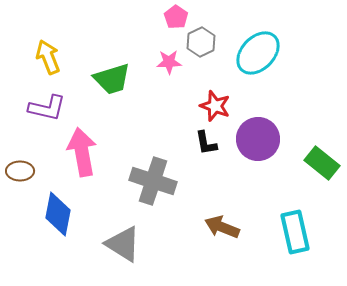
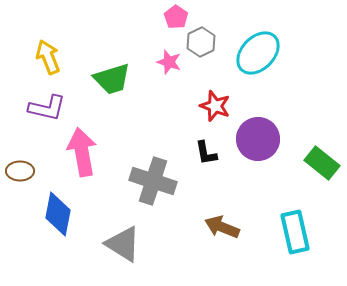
pink star: rotated 20 degrees clockwise
black L-shape: moved 10 px down
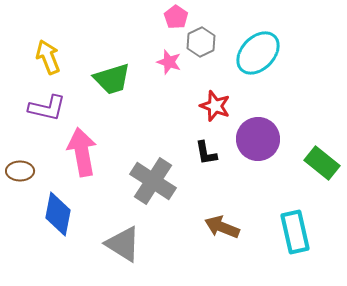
gray cross: rotated 15 degrees clockwise
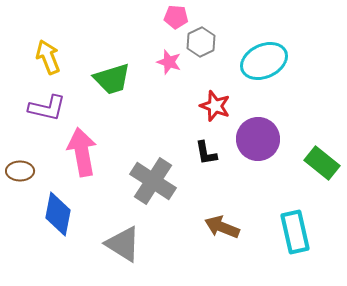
pink pentagon: rotated 30 degrees counterclockwise
cyan ellipse: moved 6 px right, 8 px down; rotated 21 degrees clockwise
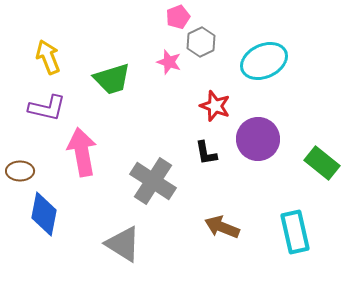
pink pentagon: moved 2 px right; rotated 25 degrees counterclockwise
blue diamond: moved 14 px left
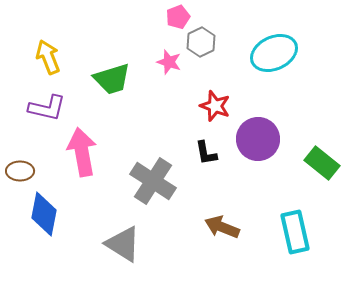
cyan ellipse: moved 10 px right, 8 px up
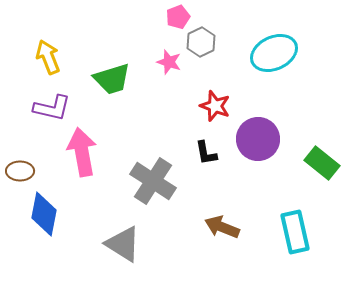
purple L-shape: moved 5 px right
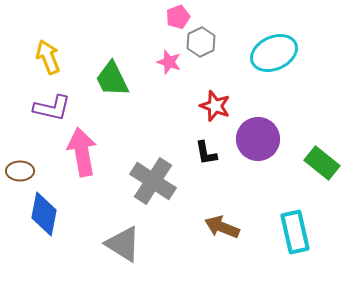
green trapezoid: rotated 81 degrees clockwise
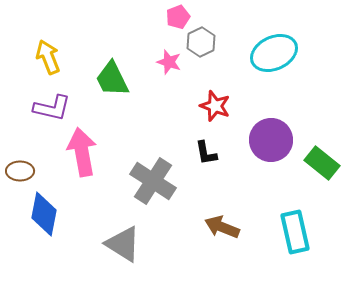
purple circle: moved 13 px right, 1 px down
